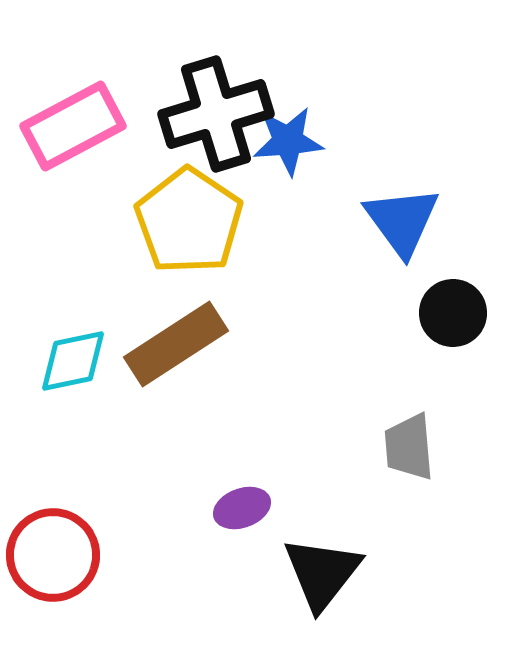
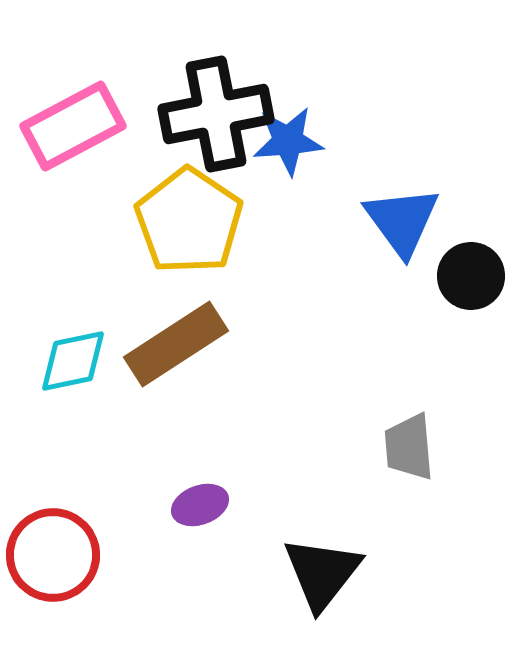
black cross: rotated 6 degrees clockwise
black circle: moved 18 px right, 37 px up
purple ellipse: moved 42 px left, 3 px up
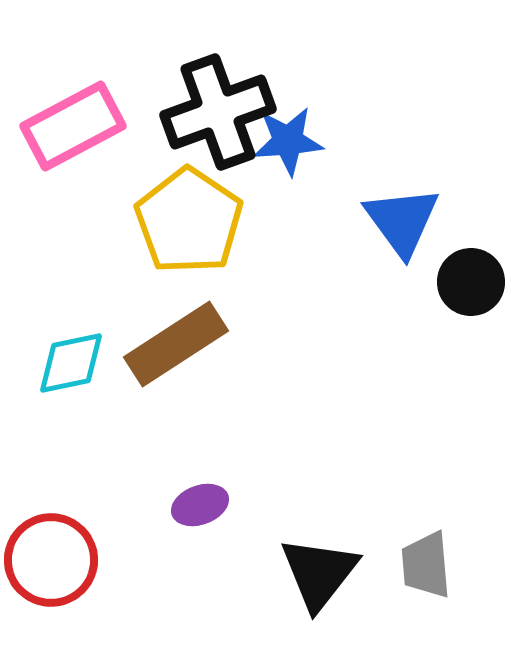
black cross: moved 2 px right, 2 px up; rotated 9 degrees counterclockwise
black circle: moved 6 px down
cyan diamond: moved 2 px left, 2 px down
gray trapezoid: moved 17 px right, 118 px down
red circle: moved 2 px left, 5 px down
black triangle: moved 3 px left
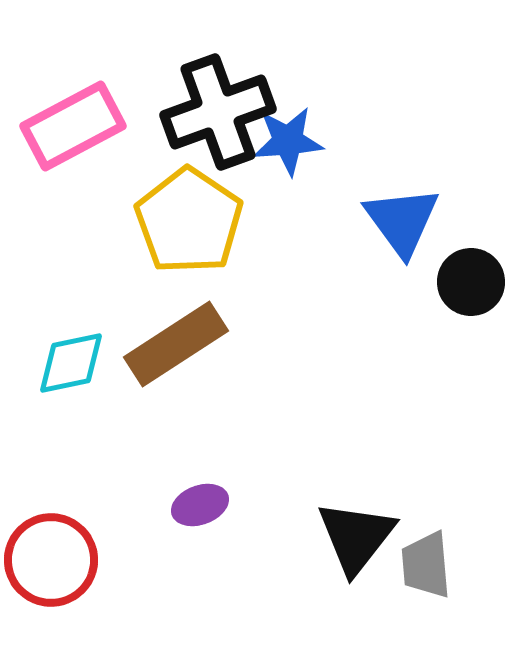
black triangle: moved 37 px right, 36 px up
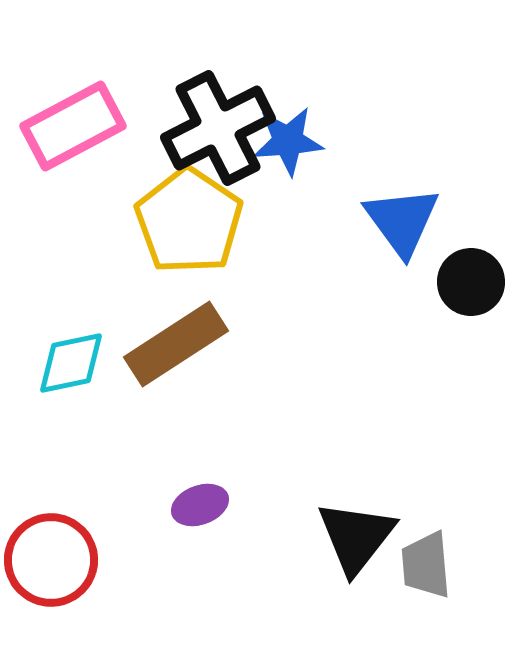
black cross: moved 16 px down; rotated 7 degrees counterclockwise
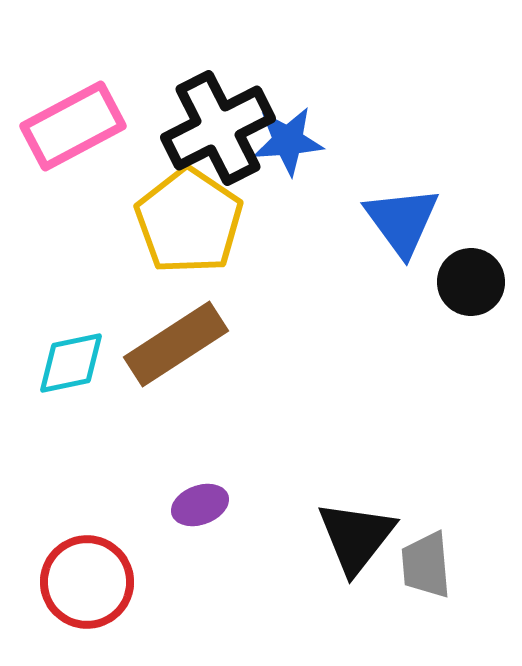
red circle: moved 36 px right, 22 px down
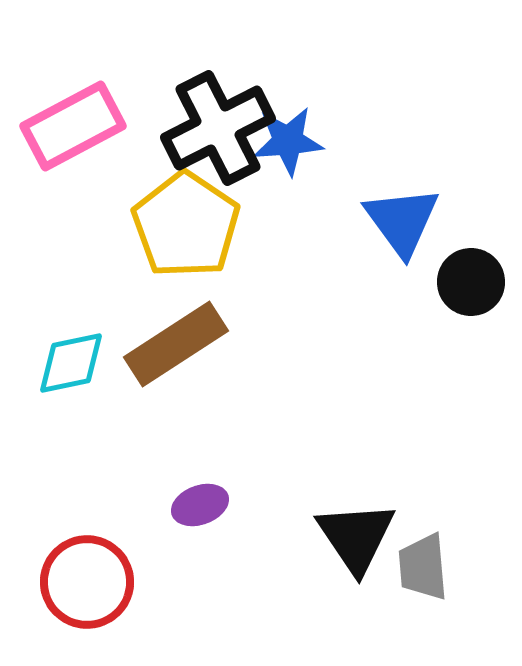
yellow pentagon: moved 3 px left, 4 px down
black triangle: rotated 12 degrees counterclockwise
gray trapezoid: moved 3 px left, 2 px down
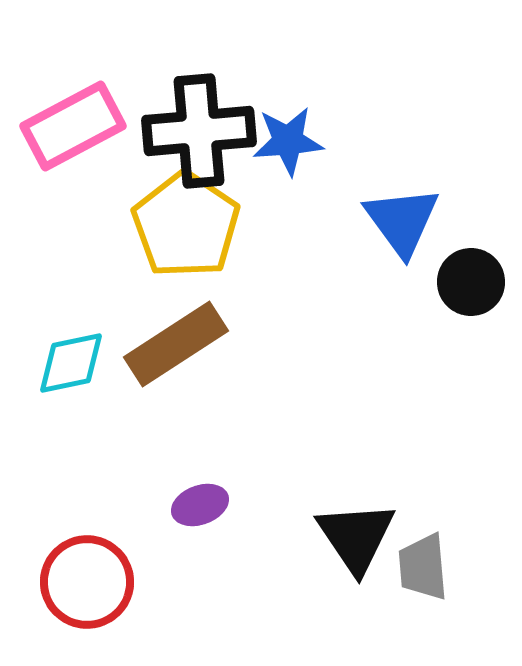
black cross: moved 19 px left, 3 px down; rotated 22 degrees clockwise
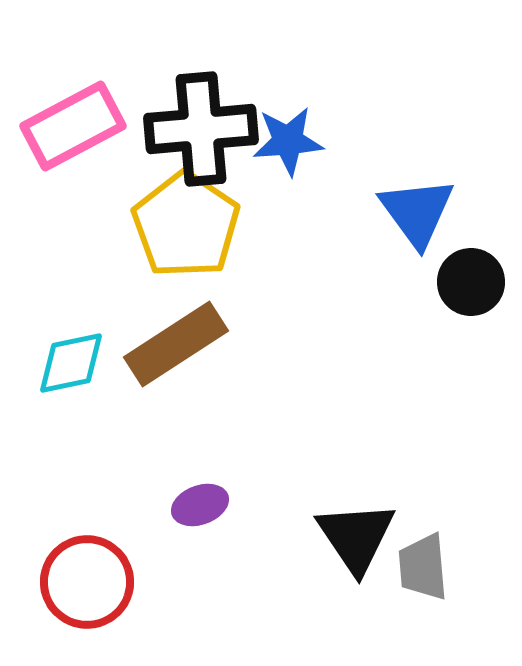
black cross: moved 2 px right, 2 px up
blue triangle: moved 15 px right, 9 px up
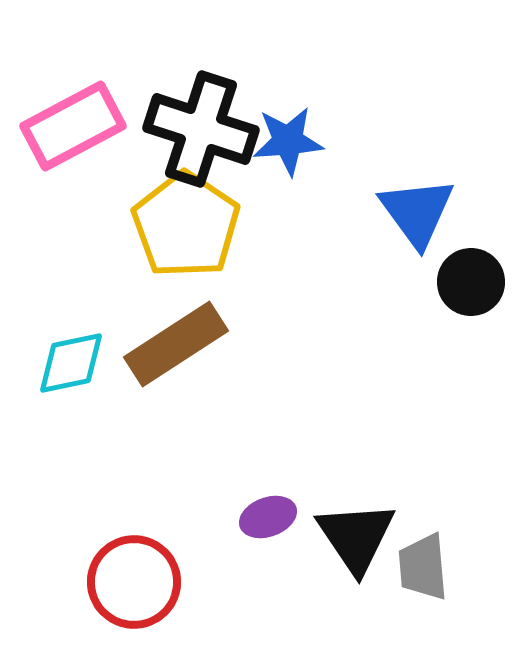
black cross: rotated 23 degrees clockwise
purple ellipse: moved 68 px right, 12 px down
red circle: moved 47 px right
